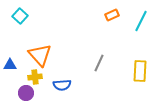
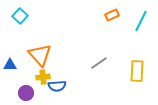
gray line: rotated 30 degrees clockwise
yellow rectangle: moved 3 px left
yellow cross: moved 8 px right
blue semicircle: moved 5 px left, 1 px down
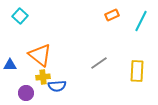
orange triangle: rotated 10 degrees counterclockwise
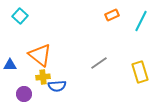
yellow rectangle: moved 3 px right, 1 px down; rotated 20 degrees counterclockwise
purple circle: moved 2 px left, 1 px down
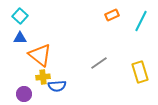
blue triangle: moved 10 px right, 27 px up
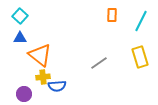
orange rectangle: rotated 64 degrees counterclockwise
yellow rectangle: moved 15 px up
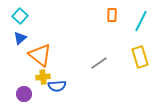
blue triangle: rotated 40 degrees counterclockwise
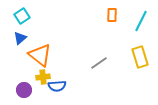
cyan square: moved 2 px right; rotated 14 degrees clockwise
purple circle: moved 4 px up
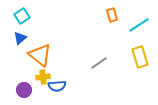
orange rectangle: rotated 16 degrees counterclockwise
cyan line: moved 2 px left, 4 px down; rotated 30 degrees clockwise
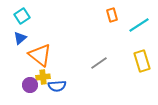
yellow rectangle: moved 2 px right, 4 px down
purple circle: moved 6 px right, 5 px up
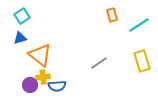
blue triangle: rotated 24 degrees clockwise
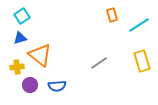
yellow cross: moved 26 px left, 10 px up
